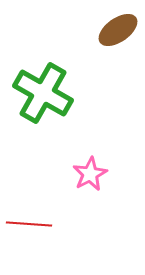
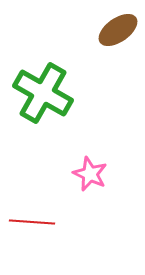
pink star: rotated 20 degrees counterclockwise
red line: moved 3 px right, 2 px up
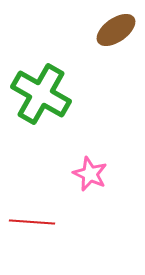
brown ellipse: moved 2 px left
green cross: moved 2 px left, 1 px down
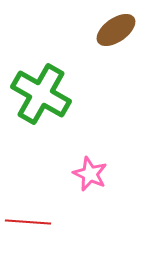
red line: moved 4 px left
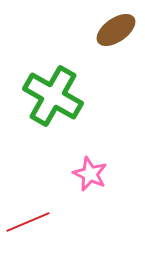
green cross: moved 12 px right, 2 px down
red line: rotated 27 degrees counterclockwise
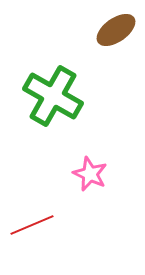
red line: moved 4 px right, 3 px down
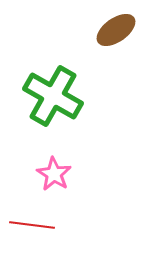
pink star: moved 36 px left; rotated 8 degrees clockwise
red line: rotated 30 degrees clockwise
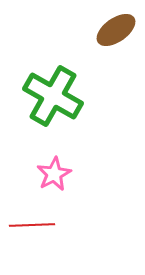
pink star: rotated 12 degrees clockwise
red line: rotated 9 degrees counterclockwise
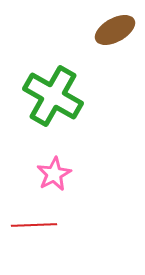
brown ellipse: moved 1 px left; rotated 6 degrees clockwise
red line: moved 2 px right
